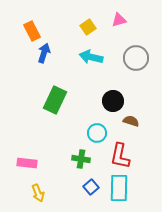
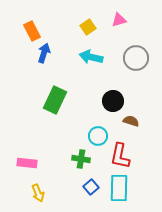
cyan circle: moved 1 px right, 3 px down
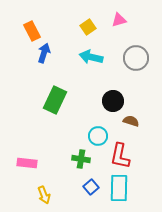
yellow arrow: moved 6 px right, 2 px down
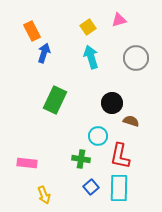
cyan arrow: rotated 60 degrees clockwise
black circle: moved 1 px left, 2 px down
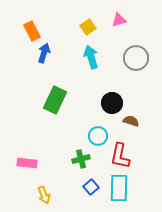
green cross: rotated 24 degrees counterclockwise
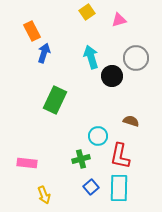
yellow square: moved 1 px left, 15 px up
black circle: moved 27 px up
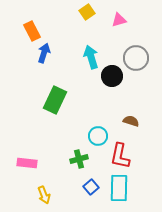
green cross: moved 2 px left
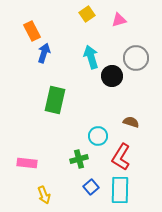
yellow square: moved 2 px down
green rectangle: rotated 12 degrees counterclockwise
brown semicircle: moved 1 px down
red L-shape: moved 1 px right, 1 px down; rotated 20 degrees clockwise
cyan rectangle: moved 1 px right, 2 px down
